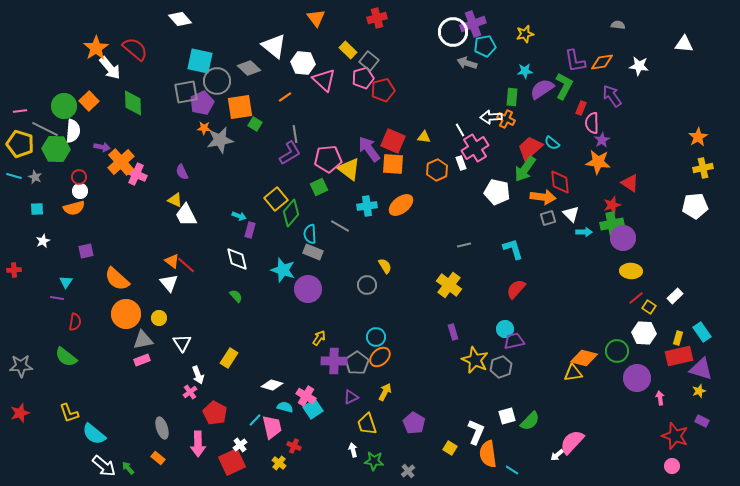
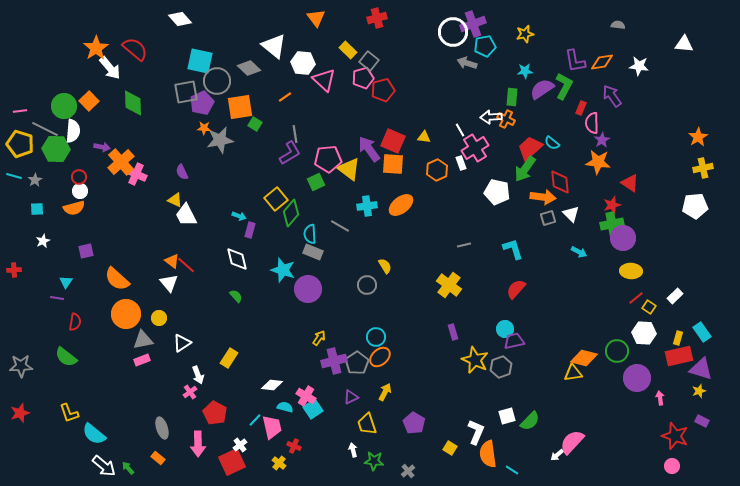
gray star at (35, 177): moved 3 px down; rotated 16 degrees clockwise
green square at (319, 187): moved 3 px left, 5 px up
cyan arrow at (584, 232): moved 5 px left, 20 px down; rotated 28 degrees clockwise
white triangle at (182, 343): rotated 30 degrees clockwise
purple cross at (334, 361): rotated 15 degrees counterclockwise
white diamond at (272, 385): rotated 10 degrees counterclockwise
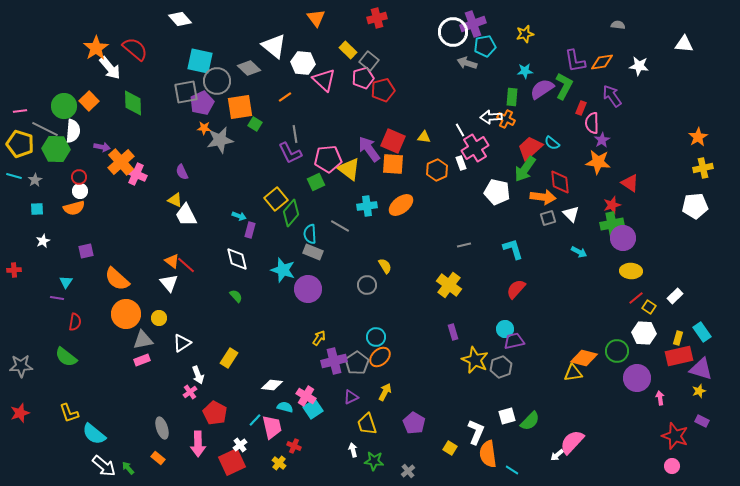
purple L-shape at (290, 153): rotated 95 degrees clockwise
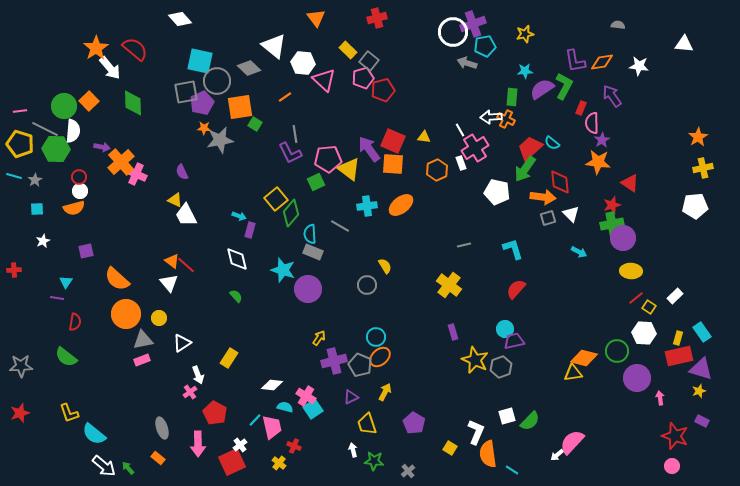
gray pentagon at (357, 363): moved 3 px right, 2 px down; rotated 15 degrees counterclockwise
